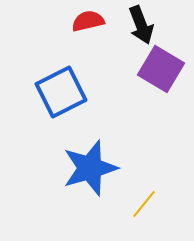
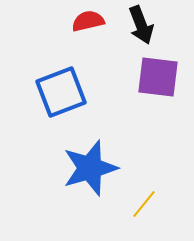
purple square: moved 3 px left, 8 px down; rotated 24 degrees counterclockwise
blue square: rotated 6 degrees clockwise
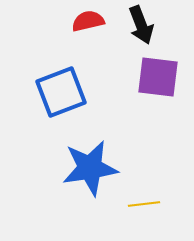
blue star: rotated 8 degrees clockwise
yellow line: rotated 44 degrees clockwise
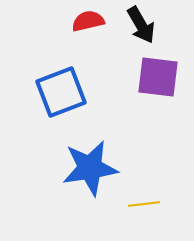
black arrow: rotated 9 degrees counterclockwise
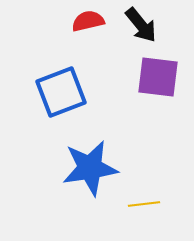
black arrow: rotated 9 degrees counterclockwise
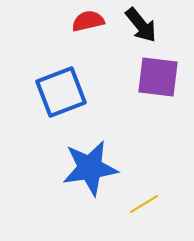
yellow line: rotated 24 degrees counterclockwise
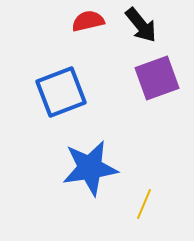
purple square: moved 1 px left, 1 px down; rotated 27 degrees counterclockwise
yellow line: rotated 36 degrees counterclockwise
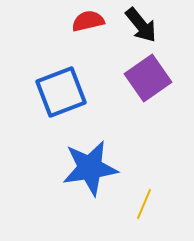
purple square: moved 9 px left; rotated 15 degrees counterclockwise
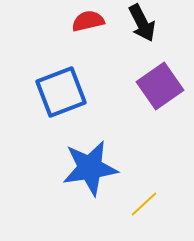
black arrow: moved 1 px right, 2 px up; rotated 12 degrees clockwise
purple square: moved 12 px right, 8 px down
yellow line: rotated 24 degrees clockwise
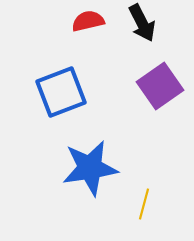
yellow line: rotated 32 degrees counterclockwise
